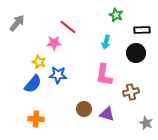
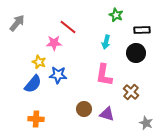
brown cross: rotated 35 degrees counterclockwise
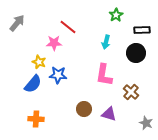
green star: rotated 16 degrees clockwise
purple triangle: moved 2 px right
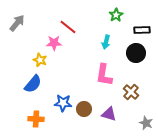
yellow star: moved 1 px right, 2 px up
blue star: moved 5 px right, 28 px down
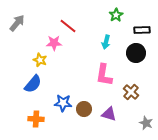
red line: moved 1 px up
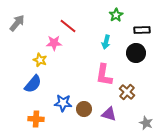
brown cross: moved 4 px left
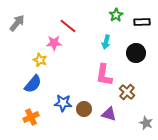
black rectangle: moved 8 px up
orange cross: moved 5 px left, 2 px up; rotated 28 degrees counterclockwise
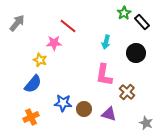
green star: moved 8 px right, 2 px up
black rectangle: rotated 49 degrees clockwise
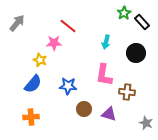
brown cross: rotated 35 degrees counterclockwise
blue star: moved 5 px right, 17 px up
orange cross: rotated 21 degrees clockwise
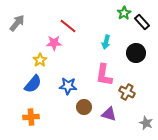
yellow star: rotated 16 degrees clockwise
brown cross: rotated 21 degrees clockwise
brown circle: moved 2 px up
